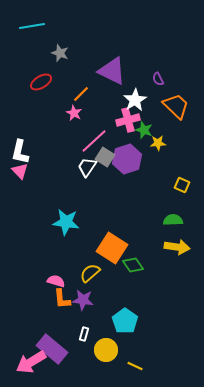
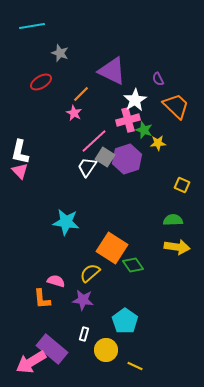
orange L-shape: moved 20 px left
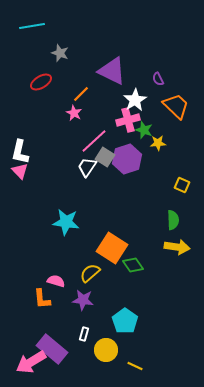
green semicircle: rotated 90 degrees clockwise
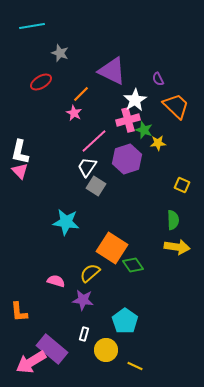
gray square: moved 9 px left, 29 px down
orange L-shape: moved 23 px left, 13 px down
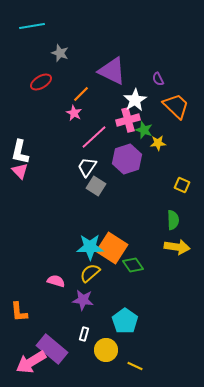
pink line: moved 4 px up
cyan star: moved 24 px right, 25 px down; rotated 8 degrees counterclockwise
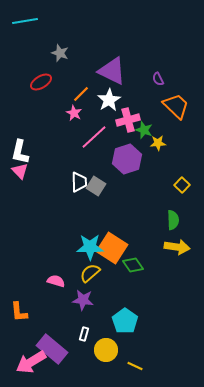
cyan line: moved 7 px left, 5 px up
white star: moved 26 px left
white trapezoid: moved 8 px left, 15 px down; rotated 145 degrees clockwise
yellow square: rotated 21 degrees clockwise
